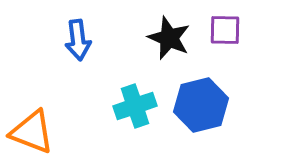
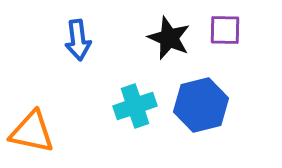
orange triangle: rotated 9 degrees counterclockwise
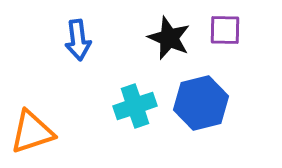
blue hexagon: moved 2 px up
orange triangle: rotated 30 degrees counterclockwise
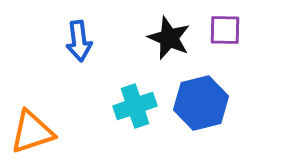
blue arrow: moved 1 px right, 1 px down
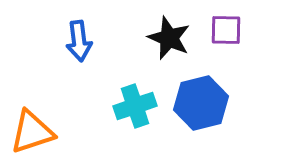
purple square: moved 1 px right
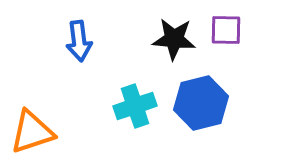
black star: moved 5 px right, 1 px down; rotated 18 degrees counterclockwise
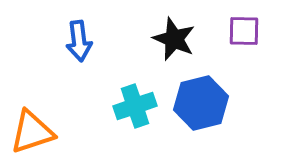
purple square: moved 18 px right, 1 px down
black star: rotated 18 degrees clockwise
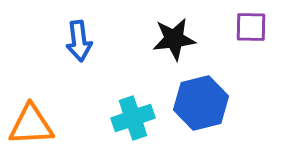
purple square: moved 7 px right, 4 px up
black star: rotated 30 degrees counterclockwise
cyan cross: moved 2 px left, 12 px down
orange triangle: moved 1 px left, 7 px up; rotated 15 degrees clockwise
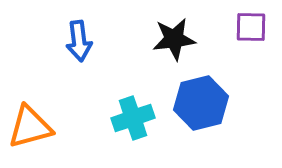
orange triangle: moved 1 px left, 2 px down; rotated 12 degrees counterclockwise
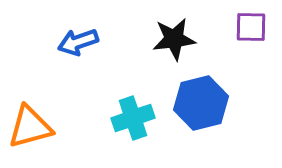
blue arrow: moved 1 px left, 1 px down; rotated 78 degrees clockwise
